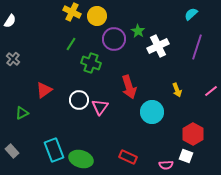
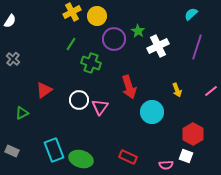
yellow cross: rotated 36 degrees clockwise
gray rectangle: rotated 24 degrees counterclockwise
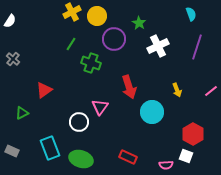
cyan semicircle: rotated 112 degrees clockwise
green star: moved 1 px right, 8 px up
white circle: moved 22 px down
cyan rectangle: moved 4 px left, 2 px up
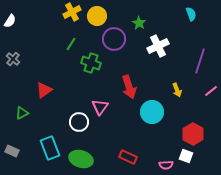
purple line: moved 3 px right, 14 px down
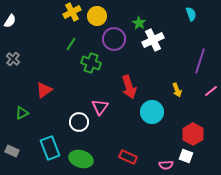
white cross: moved 5 px left, 6 px up
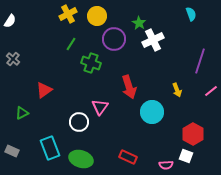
yellow cross: moved 4 px left, 2 px down
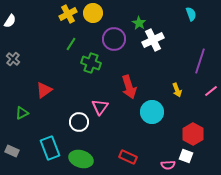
yellow circle: moved 4 px left, 3 px up
pink semicircle: moved 2 px right
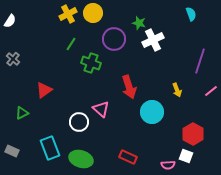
green star: rotated 16 degrees counterclockwise
pink triangle: moved 1 px right, 2 px down; rotated 24 degrees counterclockwise
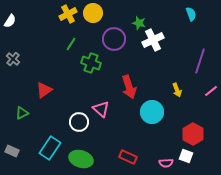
cyan rectangle: rotated 55 degrees clockwise
pink semicircle: moved 2 px left, 2 px up
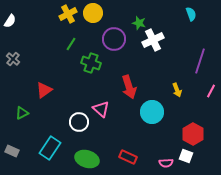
pink line: rotated 24 degrees counterclockwise
green ellipse: moved 6 px right
